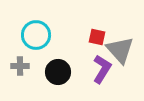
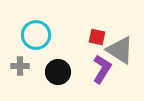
gray triangle: rotated 16 degrees counterclockwise
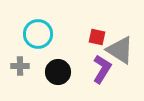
cyan circle: moved 2 px right, 1 px up
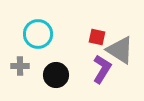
black circle: moved 2 px left, 3 px down
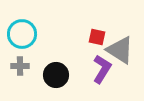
cyan circle: moved 16 px left
